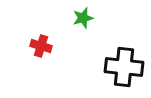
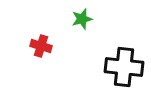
green star: moved 1 px left, 1 px down
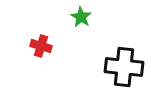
green star: moved 1 px left, 2 px up; rotated 25 degrees counterclockwise
